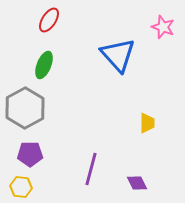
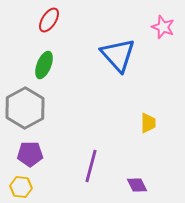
yellow trapezoid: moved 1 px right
purple line: moved 3 px up
purple diamond: moved 2 px down
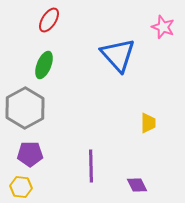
purple line: rotated 16 degrees counterclockwise
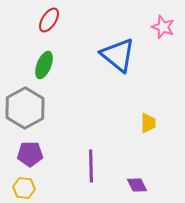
blue triangle: rotated 9 degrees counterclockwise
yellow hexagon: moved 3 px right, 1 px down
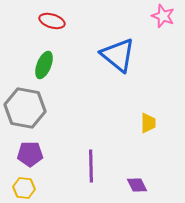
red ellipse: moved 3 px right, 1 px down; rotated 75 degrees clockwise
pink star: moved 11 px up
gray hexagon: rotated 21 degrees counterclockwise
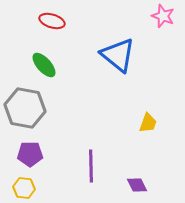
green ellipse: rotated 64 degrees counterclockwise
yellow trapezoid: rotated 20 degrees clockwise
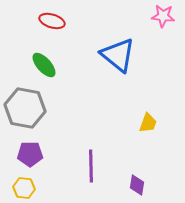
pink star: rotated 15 degrees counterclockwise
purple diamond: rotated 35 degrees clockwise
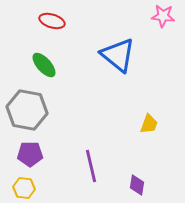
gray hexagon: moved 2 px right, 2 px down
yellow trapezoid: moved 1 px right, 1 px down
purple line: rotated 12 degrees counterclockwise
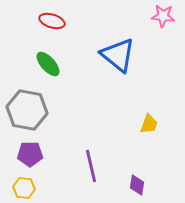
green ellipse: moved 4 px right, 1 px up
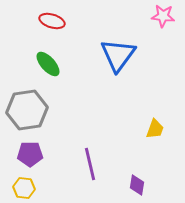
blue triangle: rotated 27 degrees clockwise
gray hexagon: rotated 18 degrees counterclockwise
yellow trapezoid: moved 6 px right, 5 px down
purple line: moved 1 px left, 2 px up
